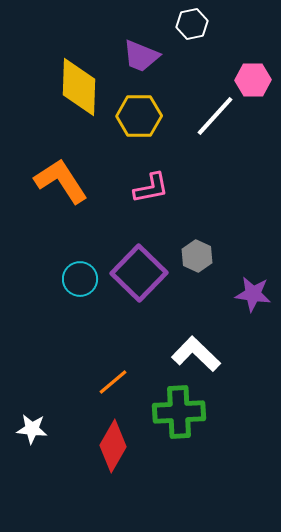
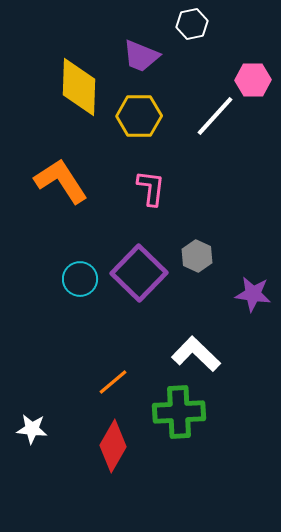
pink L-shape: rotated 72 degrees counterclockwise
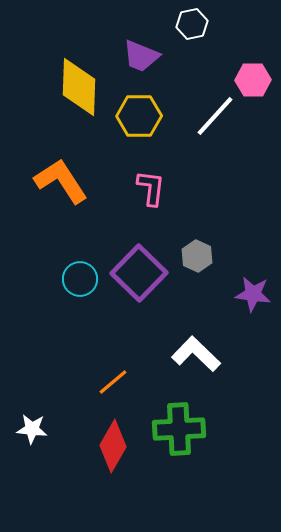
green cross: moved 17 px down
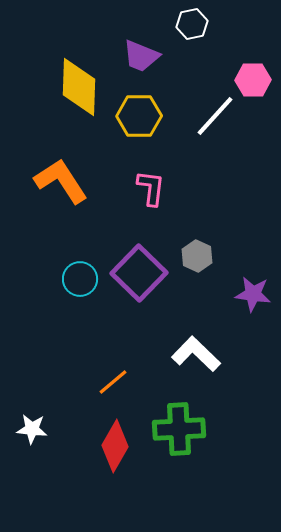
red diamond: moved 2 px right
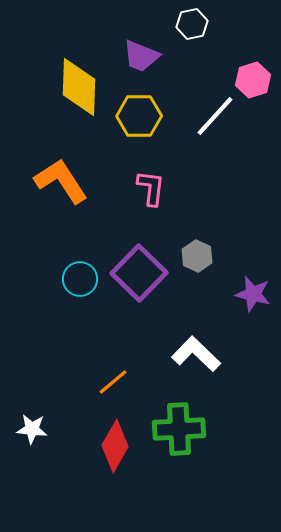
pink hexagon: rotated 16 degrees counterclockwise
purple star: rotated 6 degrees clockwise
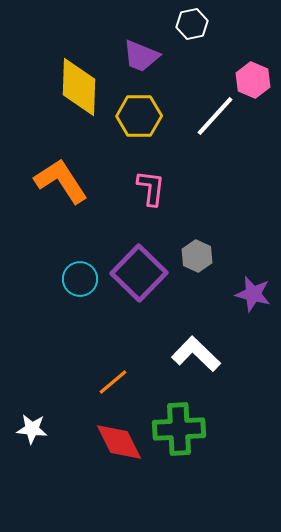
pink hexagon: rotated 20 degrees counterclockwise
red diamond: moved 4 px right, 4 px up; rotated 57 degrees counterclockwise
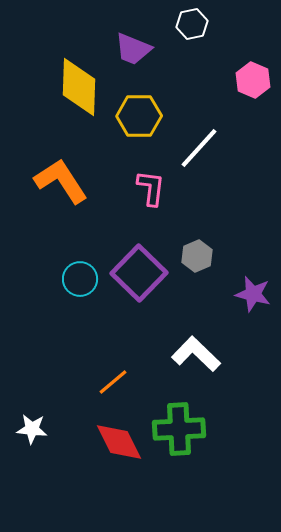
purple trapezoid: moved 8 px left, 7 px up
white line: moved 16 px left, 32 px down
gray hexagon: rotated 12 degrees clockwise
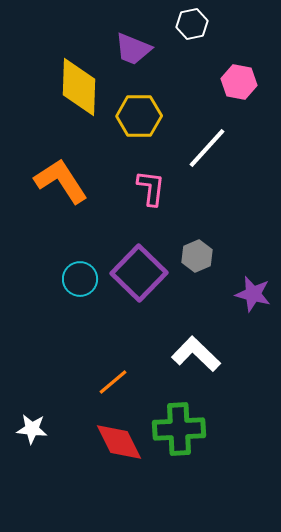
pink hexagon: moved 14 px left, 2 px down; rotated 12 degrees counterclockwise
white line: moved 8 px right
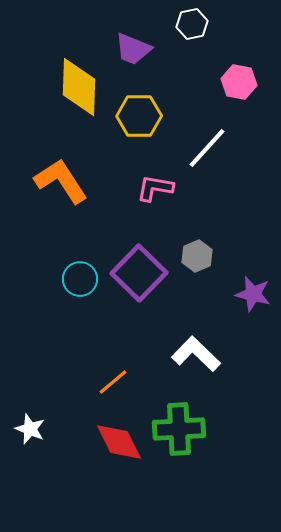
pink L-shape: moved 4 px right; rotated 87 degrees counterclockwise
white star: moved 2 px left; rotated 16 degrees clockwise
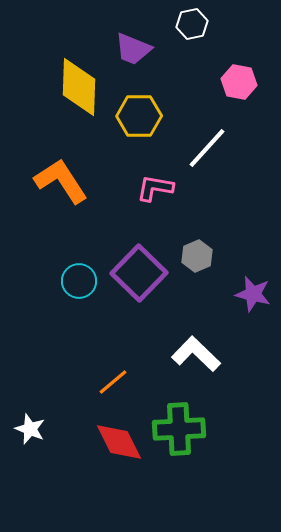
cyan circle: moved 1 px left, 2 px down
